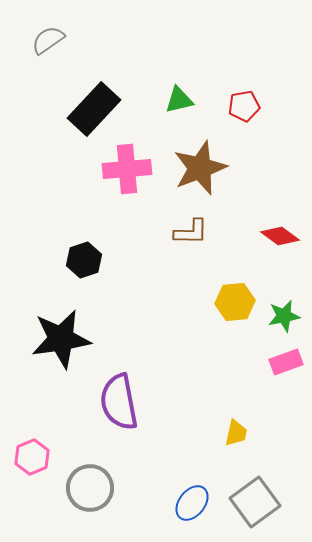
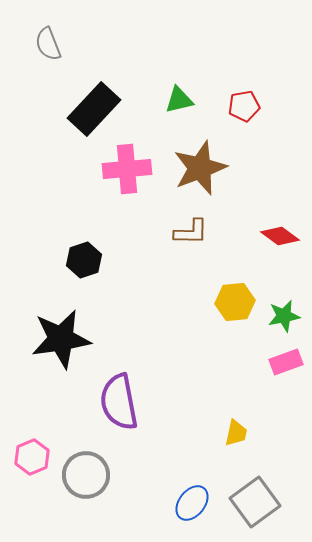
gray semicircle: moved 4 px down; rotated 76 degrees counterclockwise
gray circle: moved 4 px left, 13 px up
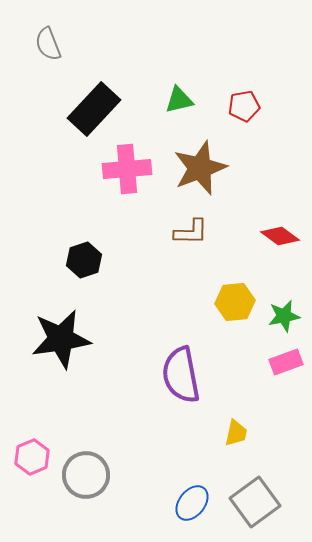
purple semicircle: moved 62 px right, 27 px up
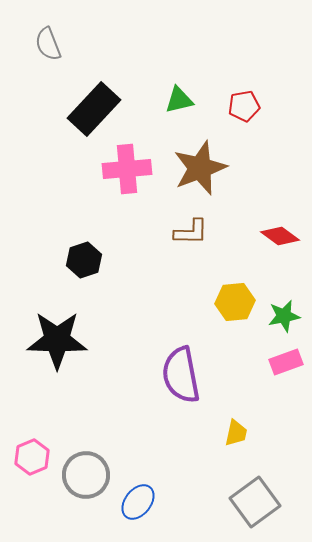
black star: moved 4 px left, 1 px down; rotated 10 degrees clockwise
blue ellipse: moved 54 px left, 1 px up
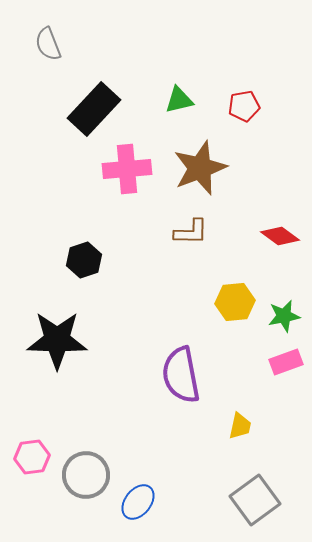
yellow trapezoid: moved 4 px right, 7 px up
pink hexagon: rotated 16 degrees clockwise
gray square: moved 2 px up
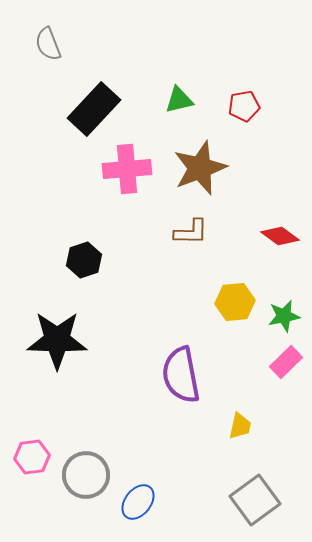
pink rectangle: rotated 24 degrees counterclockwise
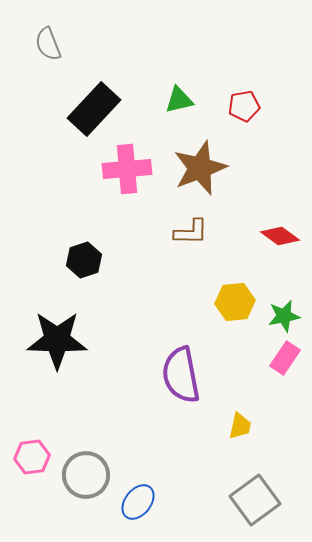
pink rectangle: moved 1 px left, 4 px up; rotated 12 degrees counterclockwise
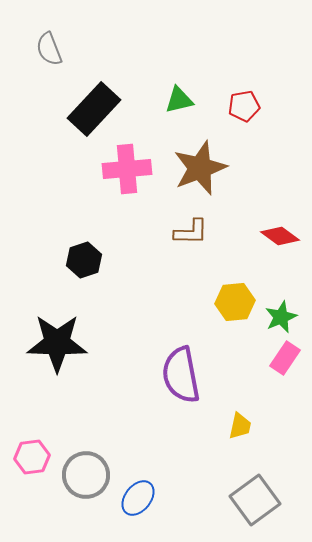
gray semicircle: moved 1 px right, 5 px down
green star: moved 3 px left, 1 px down; rotated 12 degrees counterclockwise
black star: moved 3 px down
blue ellipse: moved 4 px up
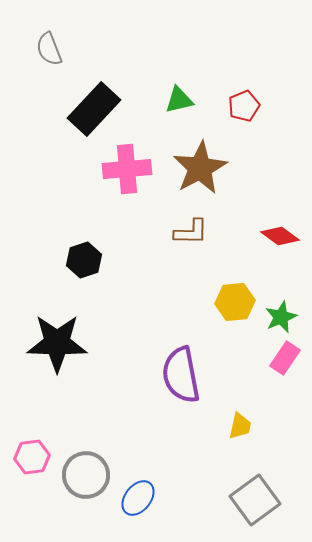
red pentagon: rotated 12 degrees counterclockwise
brown star: rotated 8 degrees counterclockwise
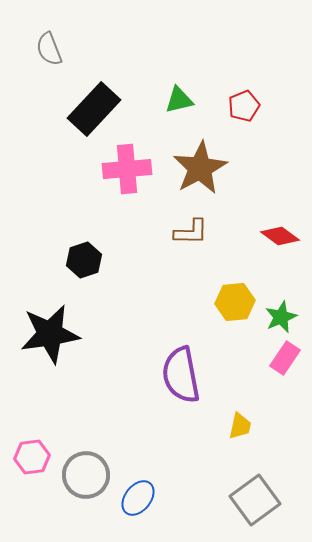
black star: moved 7 px left, 9 px up; rotated 10 degrees counterclockwise
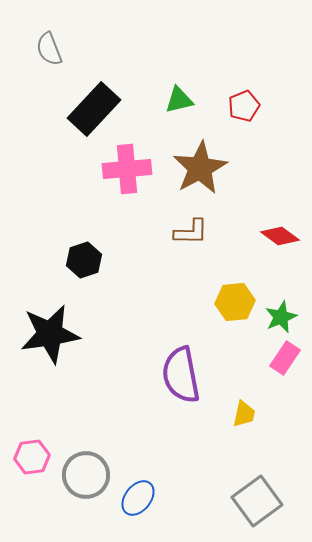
yellow trapezoid: moved 4 px right, 12 px up
gray square: moved 2 px right, 1 px down
